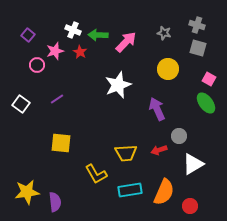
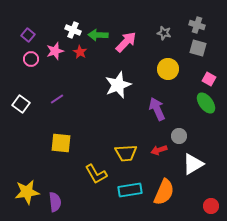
pink circle: moved 6 px left, 6 px up
red circle: moved 21 px right
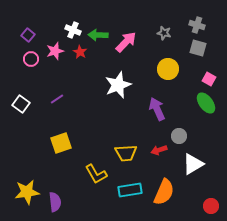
yellow square: rotated 25 degrees counterclockwise
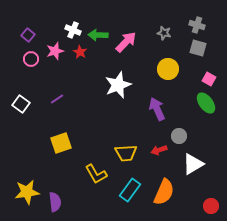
cyan rectangle: rotated 45 degrees counterclockwise
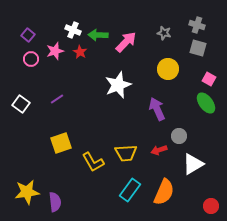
yellow L-shape: moved 3 px left, 12 px up
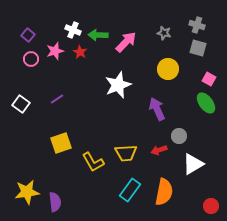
orange semicircle: rotated 12 degrees counterclockwise
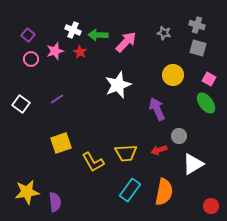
yellow circle: moved 5 px right, 6 px down
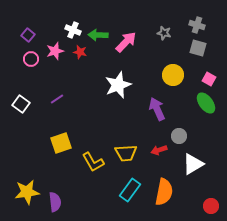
red star: rotated 16 degrees counterclockwise
